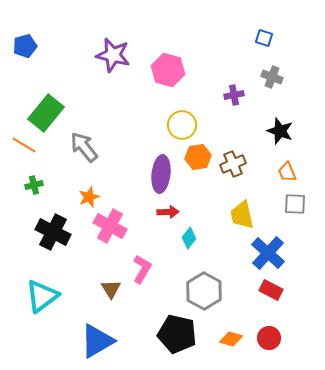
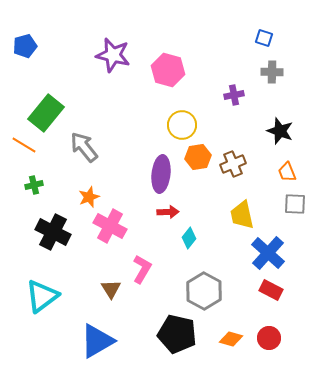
gray cross: moved 5 px up; rotated 20 degrees counterclockwise
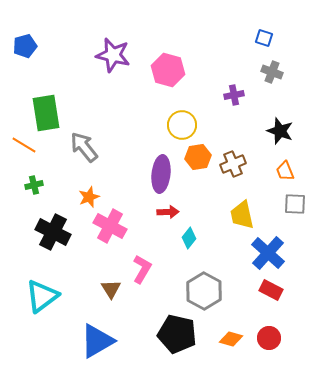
gray cross: rotated 20 degrees clockwise
green rectangle: rotated 48 degrees counterclockwise
orange trapezoid: moved 2 px left, 1 px up
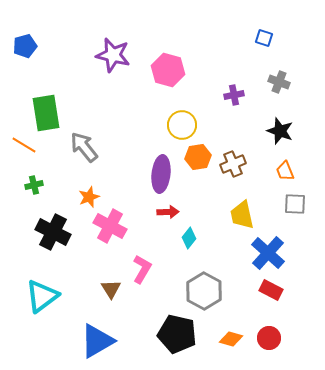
gray cross: moved 7 px right, 10 px down
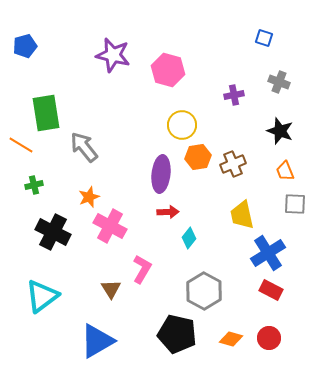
orange line: moved 3 px left
blue cross: rotated 16 degrees clockwise
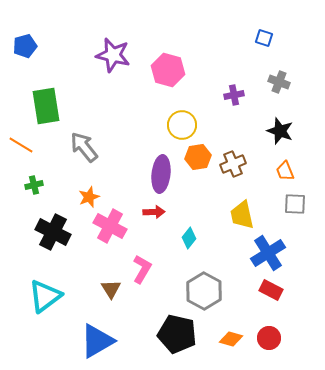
green rectangle: moved 7 px up
red arrow: moved 14 px left
cyan triangle: moved 3 px right
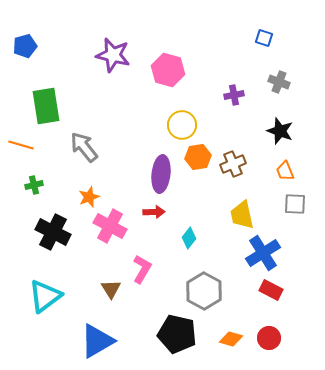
orange line: rotated 15 degrees counterclockwise
blue cross: moved 5 px left
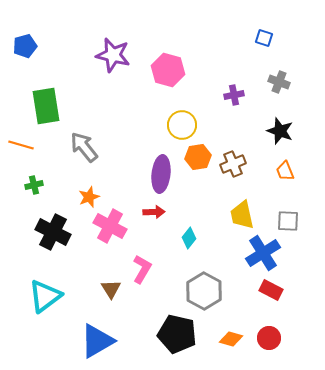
gray square: moved 7 px left, 17 px down
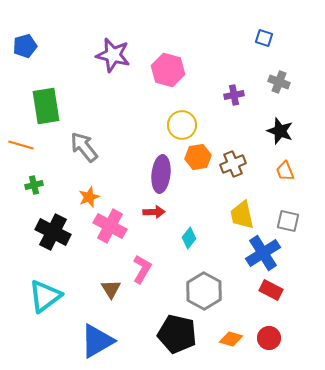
gray square: rotated 10 degrees clockwise
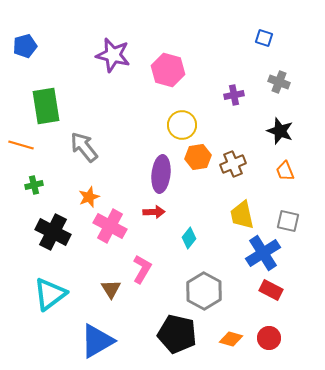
cyan triangle: moved 5 px right, 2 px up
